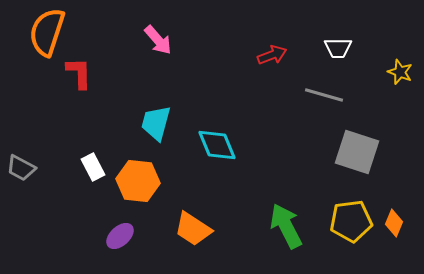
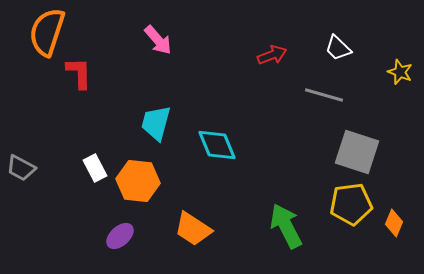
white trapezoid: rotated 44 degrees clockwise
white rectangle: moved 2 px right, 1 px down
yellow pentagon: moved 17 px up
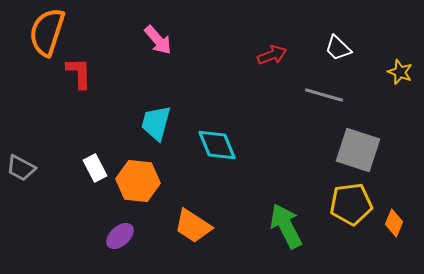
gray square: moved 1 px right, 2 px up
orange trapezoid: moved 3 px up
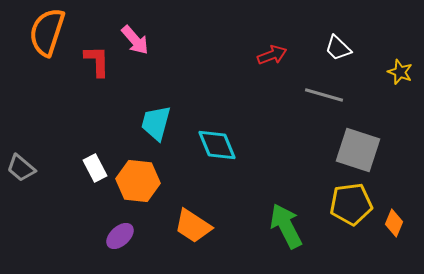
pink arrow: moved 23 px left
red L-shape: moved 18 px right, 12 px up
gray trapezoid: rotated 12 degrees clockwise
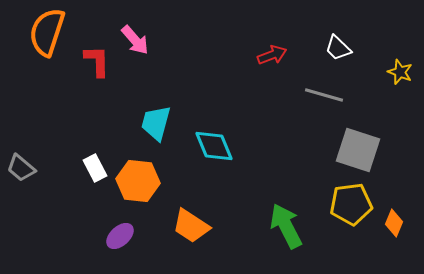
cyan diamond: moved 3 px left, 1 px down
orange trapezoid: moved 2 px left
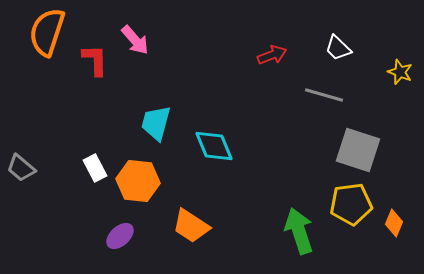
red L-shape: moved 2 px left, 1 px up
green arrow: moved 13 px right, 5 px down; rotated 9 degrees clockwise
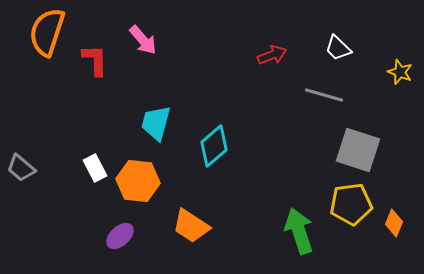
pink arrow: moved 8 px right
cyan diamond: rotated 72 degrees clockwise
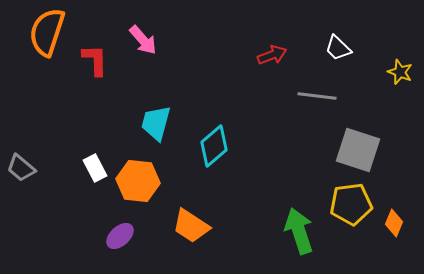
gray line: moved 7 px left, 1 px down; rotated 9 degrees counterclockwise
